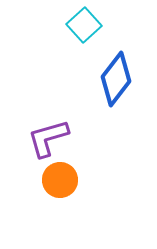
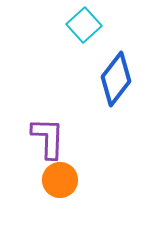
purple L-shape: rotated 108 degrees clockwise
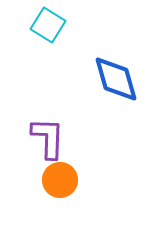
cyan square: moved 36 px left; rotated 16 degrees counterclockwise
blue diamond: rotated 54 degrees counterclockwise
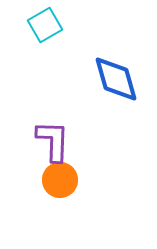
cyan square: moved 3 px left; rotated 28 degrees clockwise
purple L-shape: moved 5 px right, 3 px down
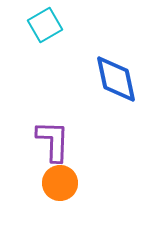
blue diamond: rotated 4 degrees clockwise
orange circle: moved 3 px down
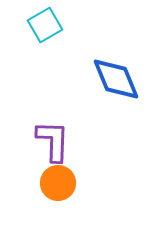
blue diamond: rotated 10 degrees counterclockwise
orange circle: moved 2 px left
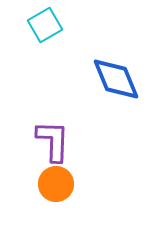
orange circle: moved 2 px left, 1 px down
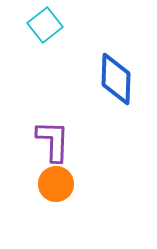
cyan square: rotated 8 degrees counterclockwise
blue diamond: rotated 24 degrees clockwise
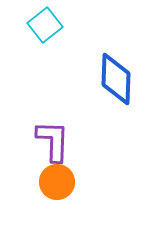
orange circle: moved 1 px right, 2 px up
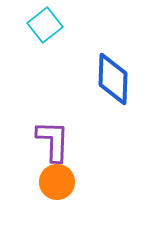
blue diamond: moved 3 px left
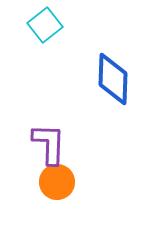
purple L-shape: moved 4 px left, 3 px down
